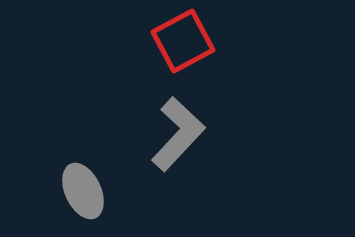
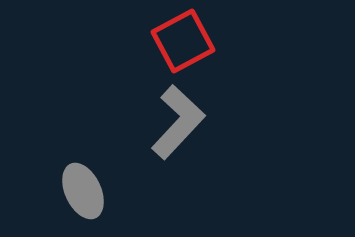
gray L-shape: moved 12 px up
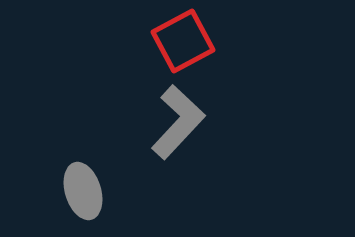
gray ellipse: rotated 8 degrees clockwise
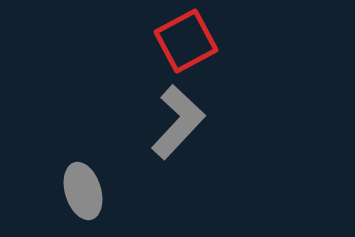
red square: moved 3 px right
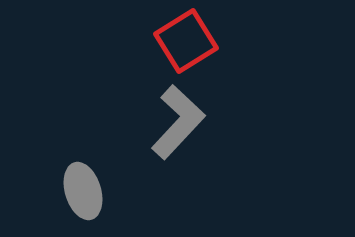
red square: rotated 4 degrees counterclockwise
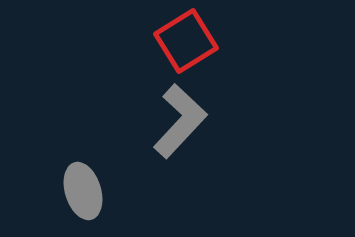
gray L-shape: moved 2 px right, 1 px up
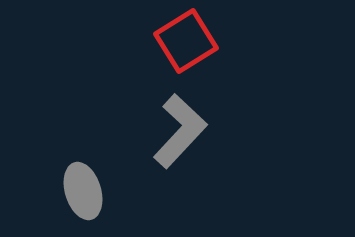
gray L-shape: moved 10 px down
